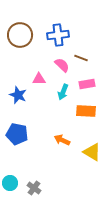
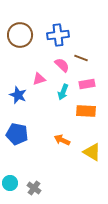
pink triangle: rotated 16 degrees counterclockwise
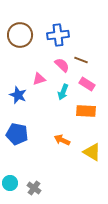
brown line: moved 2 px down
pink rectangle: rotated 42 degrees clockwise
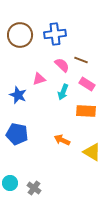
blue cross: moved 3 px left, 1 px up
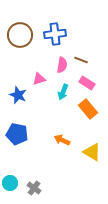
pink semicircle: rotated 56 degrees clockwise
pink rectangle: moved 1 px up
orange rectangle: moved 2 px right, 2 px up; rotated 48 degrees clockwise
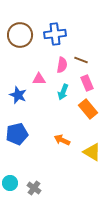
pink triangle: rotated 16 degrees clockwise
pink rectangle: rotated 35 degrees clockwise
blue pentagon: rotated 25 degrees counterclockwise
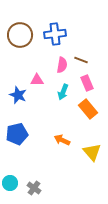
pink triangle: moved 2 px left, 1 px down
yellow triangle: rotated 18 degrees clockwise
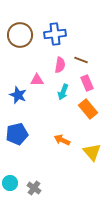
pink semicircle: moved 2 px left
